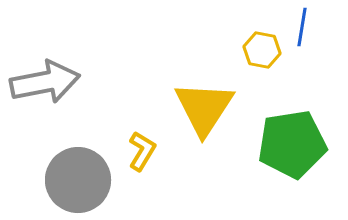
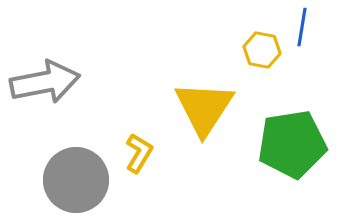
yellow L-shape: moved 3 px left, 2 px down
gray circle: moved 2 px left
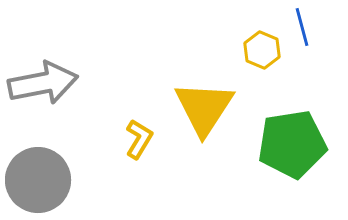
blue line: rotated 24 degrees counterclockwise
yellow hexagon: rotated 12 degrees clockwise
gray arrow: moved 2 px left, 1 px down
yellow L-shape: moved 14 px up
gray circle: moved 38 px left
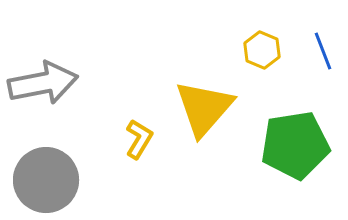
blue line: moved 21 px right, 24 px down; rotated 6 degrees counterclockwise
yellow triangle: rotated 8 degrees clockwise
green pentagon: moved 3 px right, 1 px down
gray circle: moved 8 px right
